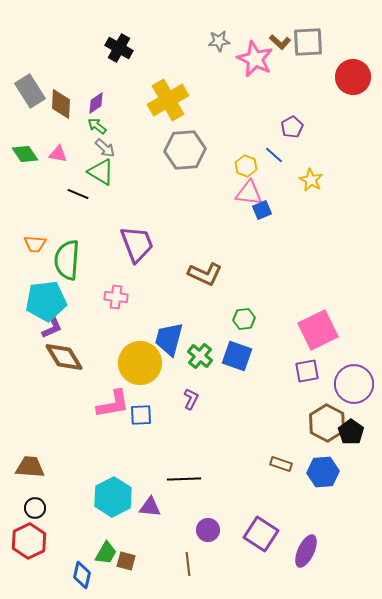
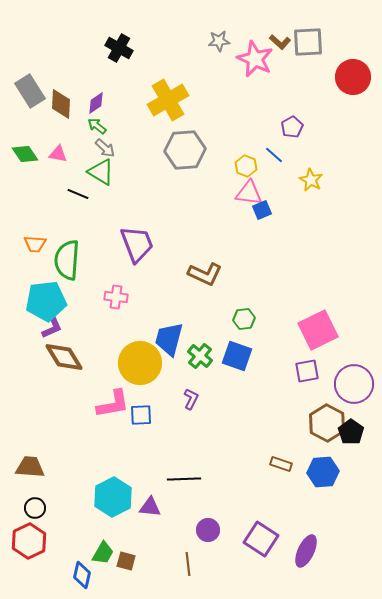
purple square at (261, 534): moved 5 px down
green trapezoid at (106, 553): moved 3 px left
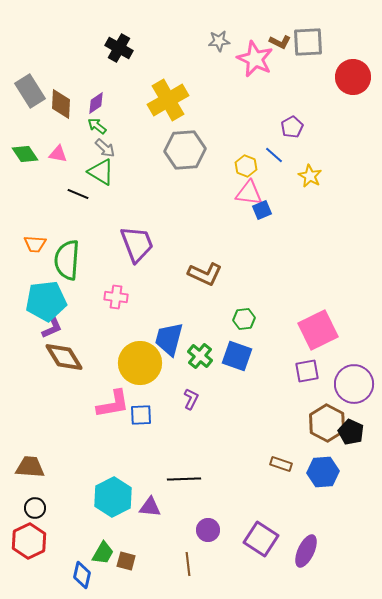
brown L-shape at (280, 42): rotated 15 degrees counterclockwise
yellow star at (311, 180): moved 1 px left, 4 px up
black pentagon at (351, 432): rotated 10 degrees counterclockwise
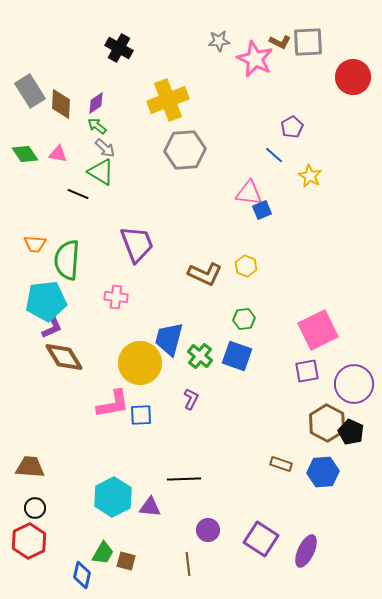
yellow cross at (168, 100): rotated 9 degrees clockwise
yellow hexagon at (246, 166): moved 100 px down
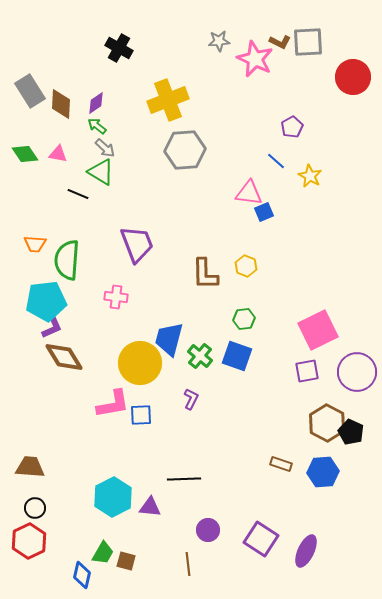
blue line at (274, 155): moved 2 px right, 6 px down
blue square at (262, 210): moved 2 px right, 2 px down
brown L-shape at (205, 274): rotated 64 degrees clockwise
purple circle at (354, 384): moved 3 px right, 12 px up
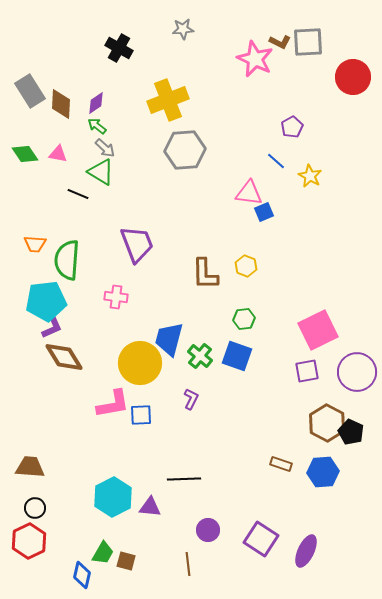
gray star at (219, 41): moved 36 px left, 12 px up
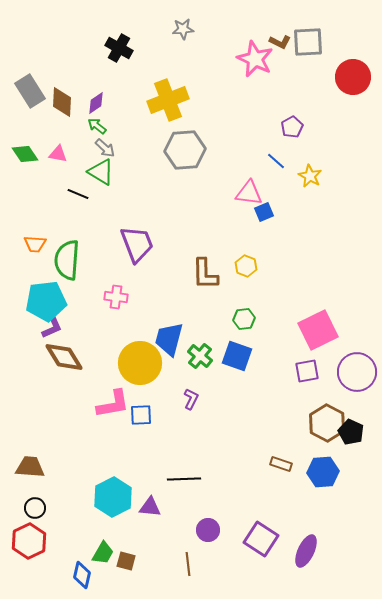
brown diamond at (61, 104): moved 1 px right, 2 px up
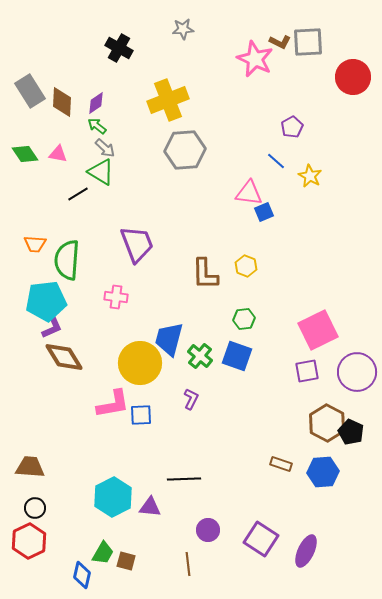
black line at (78, 194): rotated 55 degrees counterclockwise
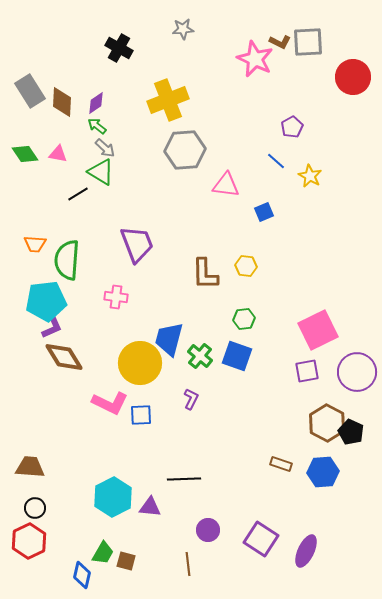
pink triangle at (249, 193): moved 23 px left, 8 px up
yellow hexagon at (246, 266): rotated 15 degrees counterclockwise
pink L-shape at (113, 404): moved 3 px left, 1 px up; rotated 36 degrees clockwise
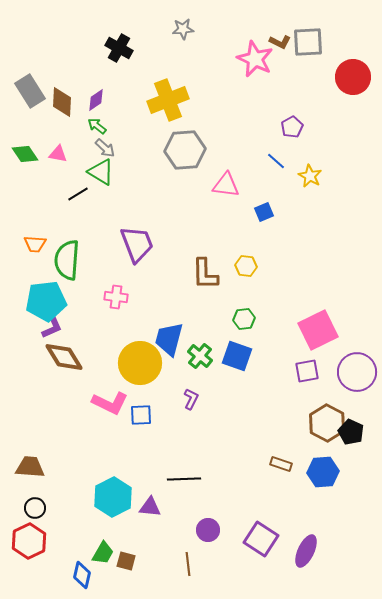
purple diamond at (96, 103): moved 3 px up
